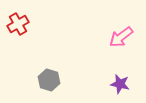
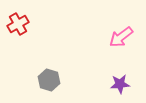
purple star: rotated 18 degrees counterclockwise
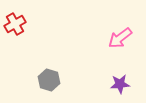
red cross: moved 3 px left
pink arrow: moved 1 px left, 1 px down
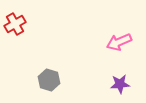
pink arrow: moved 1 px left, 4 px down; rotated 15 degrees clockwise
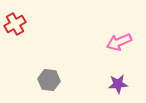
gray hexagon: rotated 10 degrees counterclockwise
purple star: moved 2 px left
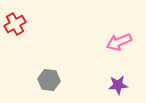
purple star: moved 1 px down
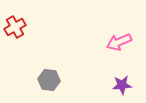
red cross: moved 3 px down
purple star: moved 4 px right
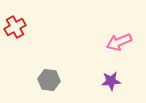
purple star: moved 11 px left, 4 px up
